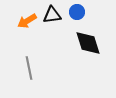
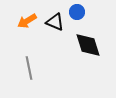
black triangle: moved 3 px right, 7 px down; rotated 30 degrees clockwise
black diamond: moved 2 px down
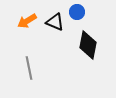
black diamond: rotated 28 degrees clockwise
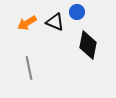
orange arrow: moved 2 px down
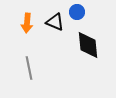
orange arrow: rotated 54 degrees counterclockwise
black diamond: rotated 16 degrees counterclockwise
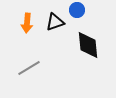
blue circle: moved 2 px up
black triangle: rotated 42 degrees counterclockwise
gray line: rotated 70 degrees clockwise
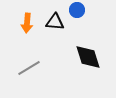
black triangle: rotated 24 degrees clockwise
black diamond: moved 12 px down; rotated 12 degrees counterclockwise
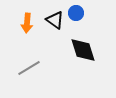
blue circle: moved 1 px left, 3 px down
black triangle: moved 2 px up; rotated 30 degrees clockwise
black diamond: moved 5 px left, 7 px up
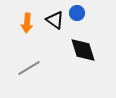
blue circle: moved 1 px right
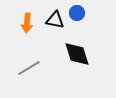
black triangle: rotated 24 degrees counterclockwise
black diamond: moved 6 px left, 4 px down
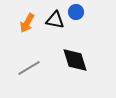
blue circle: moved 1 px left, 1 px up
orange arrow: rotated 24 degrees clockwise
black diamond: moved 2 px left, 6 px down
